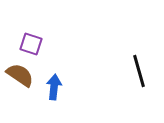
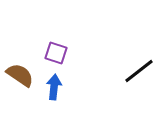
purple square: moved 25 px right, 9 px down
black line: rotated 68 degrees clockwise
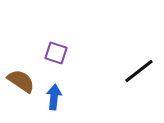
brown semicircle: moved 1 px right, 6 px down
blue arrow: moved 10 px down
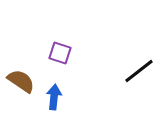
purple square: moved 4 px right
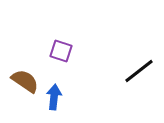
purple square: moved 1 px right, 2 px up
brown semicircle: moved 4 px right
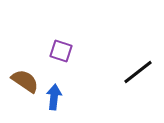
black line: moved 1 px left, 1 px down
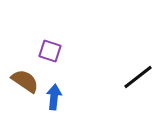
purple square: moved 11 px left
black line: moved 5 px down
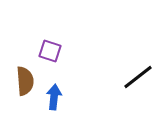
brown semicircle: rotated 52 degrees clockwise
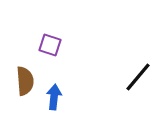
purple square: moved 6 px up
black line: rotated 12 degrees counterclockwise
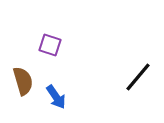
brown semicircle: moved 2 px left; rotated 12 degrees counterclockwise
blue arrow: moved 2 px right; rotated 140 degrees clockwise
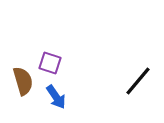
purple square: moved 18 px down
black line: moved 4 px down
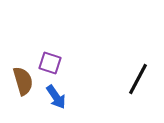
black line: moved 2 px up; rotated 12 degrees counterclockwise
